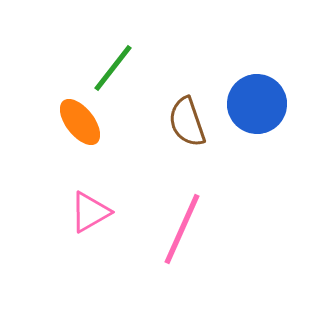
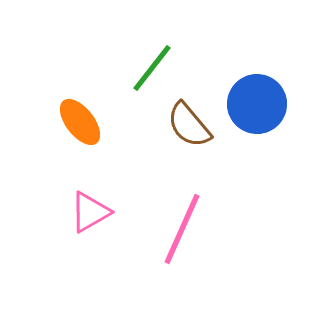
green line: moved 39 px right
brown semicircle: moved 2 px right, 3 px down; rotated 21 degrees counterclockwise
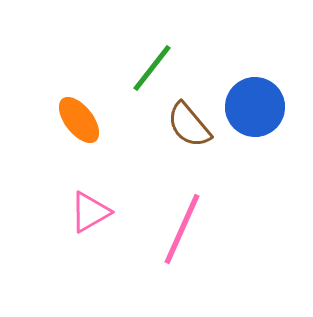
blue circle: moved 2 px left, 3 px down
orange ellipse: moved 1 px left, 2 px up
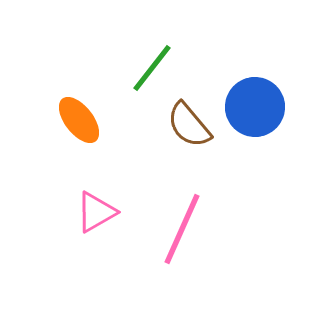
pink triangle: moved 6 px right
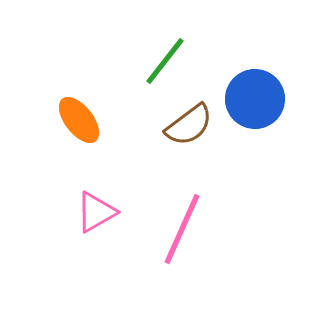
green line: moved 13 px right, 7 px up
blue circle: moved 8 px up
brown semicircle: rotated 87 degrees counterclockwise
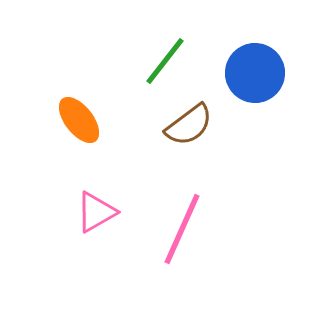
blue circle: moved 26 px up
